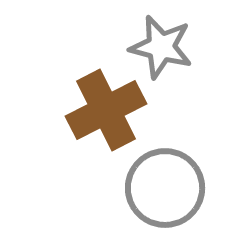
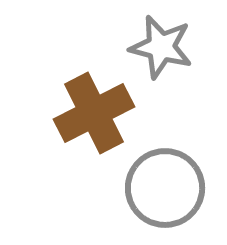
brown cross: moved 12 px left, 3 px down
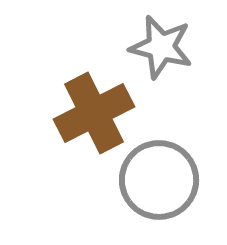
gray circle: moved 6 px left, 8 px up
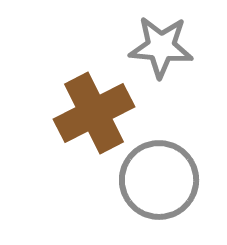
gray star: rotated 10 degrees counterclockwise
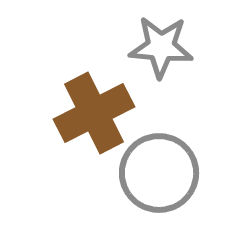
gray circle: moved 7 px up
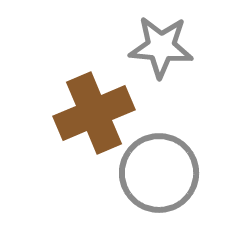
brown cross: rotated 4 degrees clockwise
